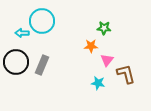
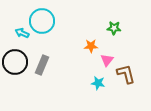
green star: moved 10 px right
cyan arrow: rotated 24 degrees clockwise
black circle: moved 1 px left
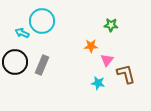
green star: moved 3 px left, 3 px up
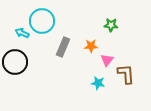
gray rectangle: moved 21 px right, 18 px up
brown L-shape: rotated 10 degrees clockwise
